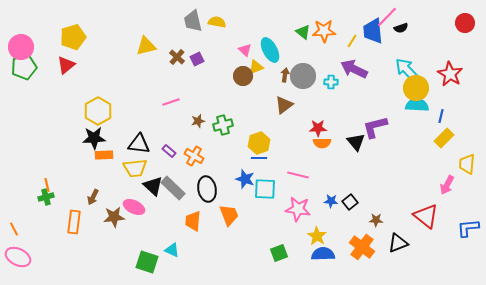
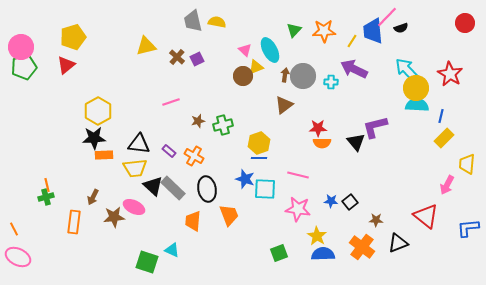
green triangle at (303, 32): moved 9 px left, 2 px up; rotated 35 degrees clockwise
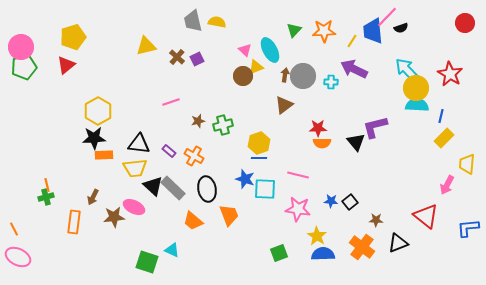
orange trapezoid at (193, 221): rotated 55 degrees counterclockwise
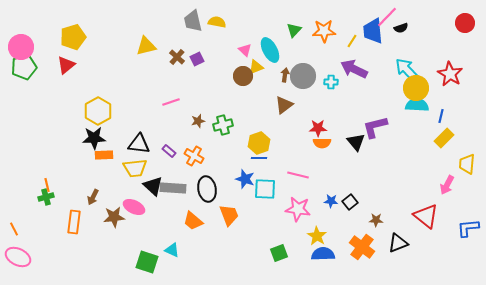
gray rectangle at (173, 188): rotated 40 degrees counterclockwise
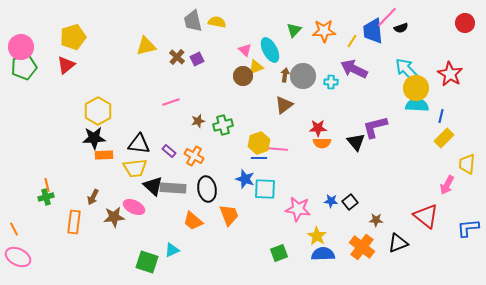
pink line at (298, 175): moved 21 px left, 26 px up; rotated 10 degrees counterclockwise
cyan triangle at (172, 250): rotated 49 degrees counterclockwise
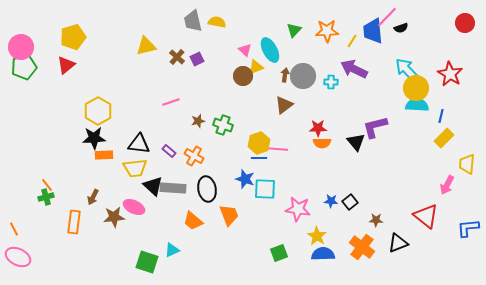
orange star at (324, 31): moved 3 px right
green cross at (223, 125): rotated 36 degrees clockwise
orange line at (47, 185): rotated 24 degrees counterclockwise
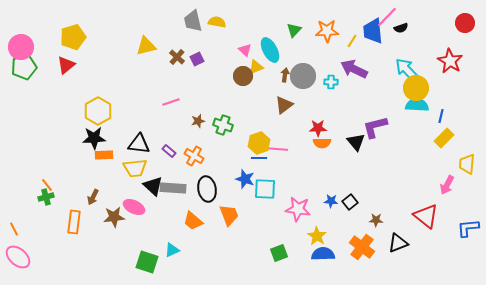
red star at (450, 74): moved 13 px up
pink ellipse at (18, 257): rotated 15 degrees clockwise
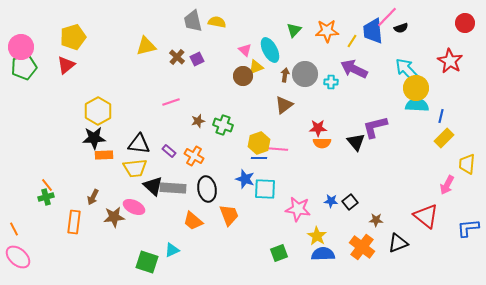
gray circle at (303, 76): moved 2 px right, 2 px up
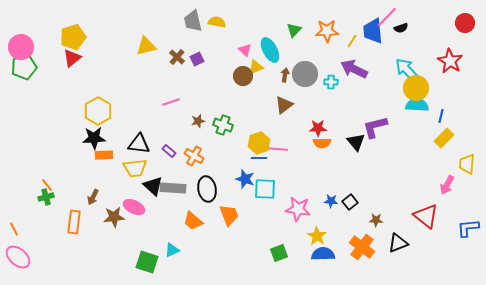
red triangle at (66, 65): moved 6 px right, 7 px up
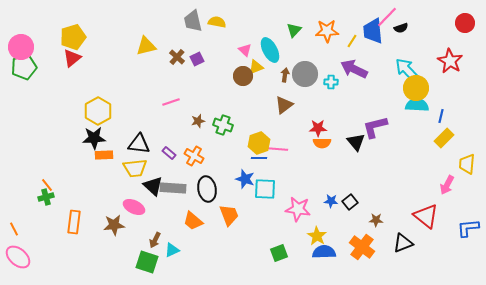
purple rectangle at (169, 151): moved 2 px down
brown arrow at (93, 197): moved 62 px right, 43 px down
brown star at (114, 217): moved 8 px down
black triangle at (398, 243): moved 5 px right
blue semicircle at (323, 254): moved 1 px right, 2 px up
